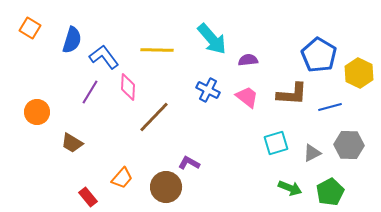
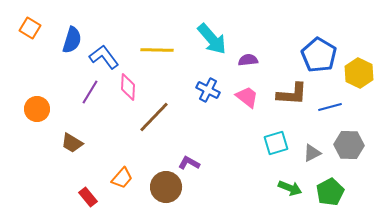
orange circle: moved 3 px up
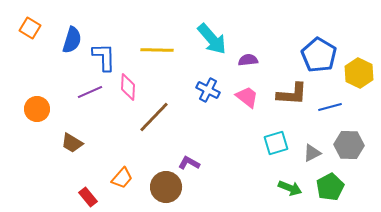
blue L-shape: rotated 36 degrees clockwise
purple line: rotated 35 degrees clockwise
green pentagon: moved 5 px up
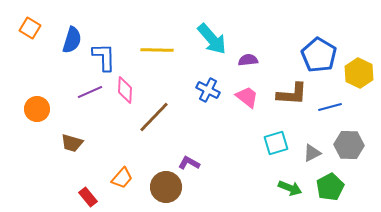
pink diamond: moved 3 px left, 3 px down
brown trapezoid: rotated 15 degrees counterclockwise
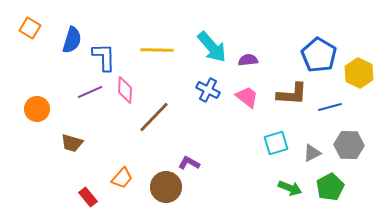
cyan arrow: moved 8 px down
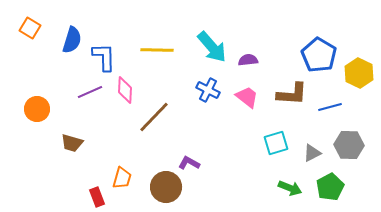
orange trapezoid: rotated 25 degrees counterclockwise
red rectangle: moved 9 px right; rotated 18 degrees clockwise
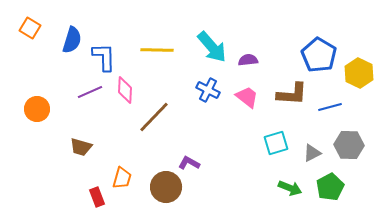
brown trapezoid: moved 9 px right, 4 px down
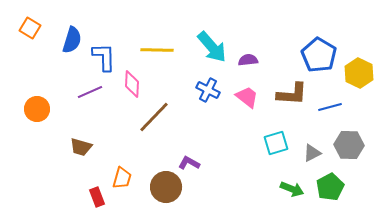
pink diamond: moved 7 px right, 6 px up
green arrow: moved 2 px right, 1 px down
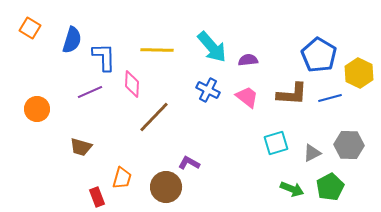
blue line: moved 9 px up
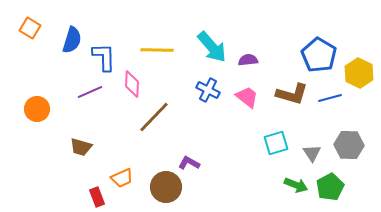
brown L-shape: rotated 12 degrees clockwise
gray triangle: rotated 36 degrees counterclockwise
orange trapezoid: rotated 50 degrees clockwise
green arrow: moved 4 px right, 4 px up
